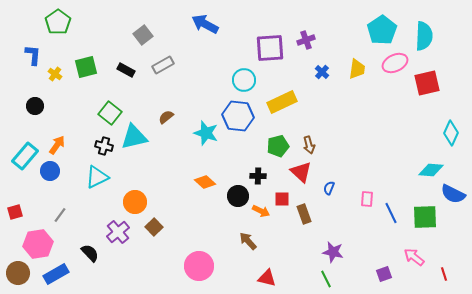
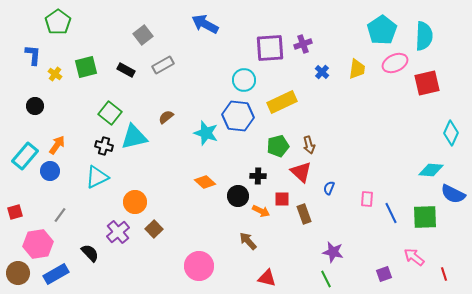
purple cross at (306, 40): moved 3 px left, 4 px down
brown square at (154, 227): moved 2 px down
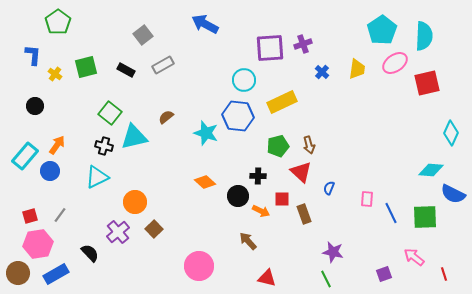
pink ellipse at (395, 63): rotated 10 degrees counterclockwise
red square at (15, 212): moved 15 px right, 4 px down
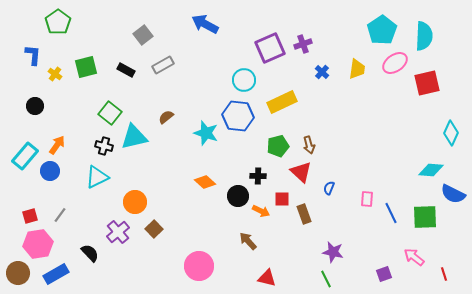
purple square at (270, 48): rotated 20 degrees counterclockwise
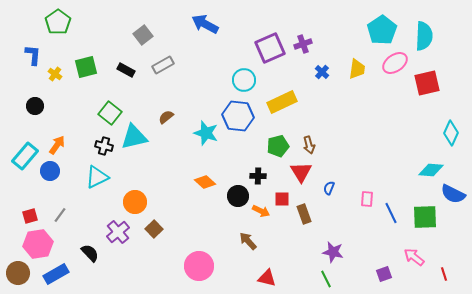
red triangle at (301, 172): rotated 15 degrees clockwise
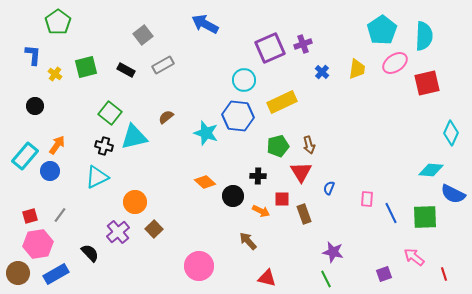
black circle at (238, 196): moved 5 px left
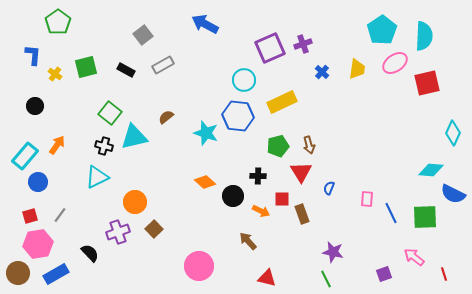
cyan diamond at (451, 133): moved 2 px right
blue circle at (50, 171): moved 12 px left, 11 px down
brown rectangle at (304, 214): moved 2 px left
purple cross at (118, 232): rotated 20 degrees clockwise
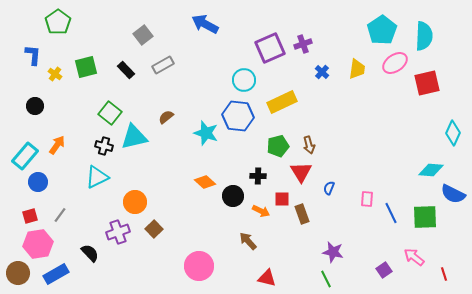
black rectangle at (126, 70): rotated 18 degrees clockwise
purple square at (384, 274): moved 4 px up; rotated 14 degrees counterclockwise
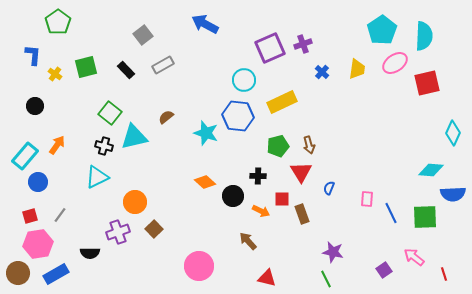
blue semicircle at (453, 194): rotated 30 degrees counterclockwise
black semicircle at (90, 253): rotated 132 degrees clockwise
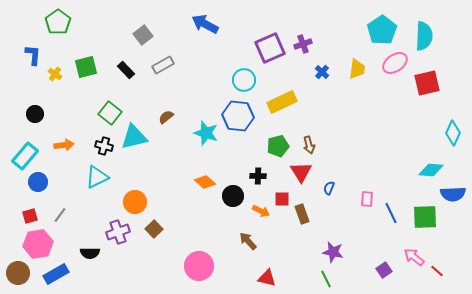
black circle at (35, 106): moved 8 px down
orange arrow at (57, 145): moved 7 px right; rotated 48 degrees clockwise
red line at (444, 274): moved 7 px left, 3 px up; rotated 32 degrees counterclockwise
